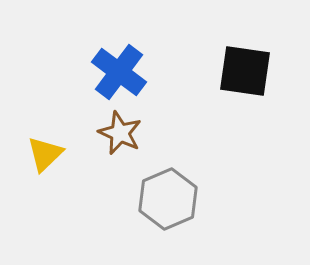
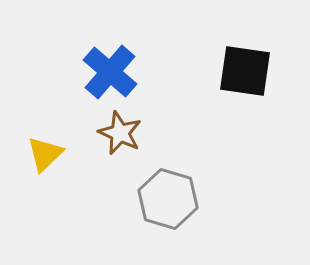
blue cross: moved 9 px left; rotated 4 degrees clockwise
gray hexagon: rotated 20 degrees counterclockwise
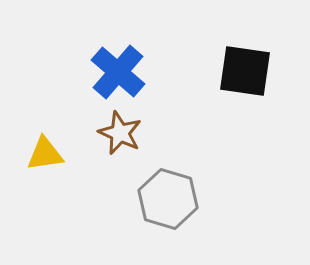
blue cross: moved 8 px right
yellow triangle: rotated 36 degrees clockwise
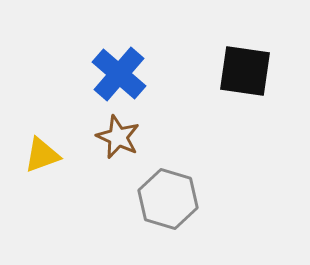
blue cross: moved 1 px right, 2 px down
brown star: moved 2 px left, 4 px down
yellow triangle: moved 3 px left, 1 px down; rotated 12 degrees counterclockwise
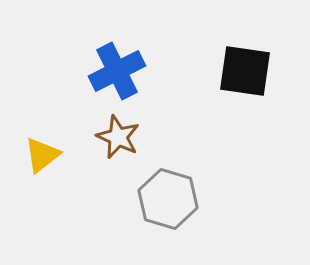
blue cross: moved 2 px left, 3 px up; rotated 22 degrees clockwise
yellow triangle: rotated 18 degrees counterclockwise
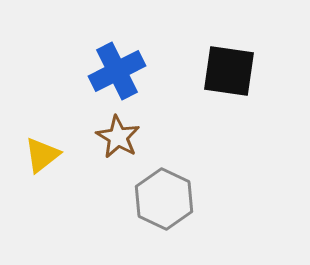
black square: moved 16 px left
brown star: rotated 6 degrees clockwise
gray hexagon: moved 4 px left; rotated 8 degrees clockwise
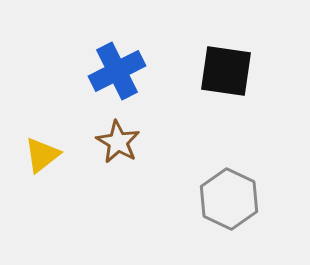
black square: moved 3 px left
brown star: moved 5 px down
gray hexagon: moved 65 px right
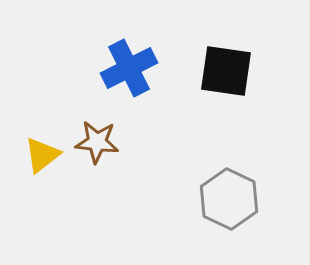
blue cross: moved 12 px right, 3 px up
brown star: moved 21 px left; rotated 24 degrees counterclockwise
